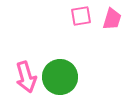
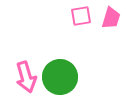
pink trapezoid: moved 1 px left, 1 px up
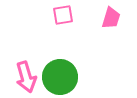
pink square: moved 18 px left, 1 px up
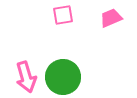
pink trapezoid: rotated 130 degrees counterclockwise
green circle: moved 3 px right
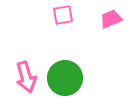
pink trapezoid: moved 1 px down
green circle: moved 2 px right, 1 px down
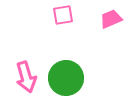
green circle: moved 1 px right
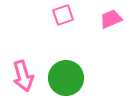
pink square: rotated 10 degrees counterclockwise
pink arrow: moved 3 px left, 1 px up
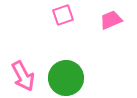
pink trapezoid: moved 1 px down
pink arrow: rotated 12 degrees counterclockwise
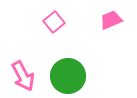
pink square: moved 9 px left, 7 px down; rotated 20 degrees counterclockwise
green circle: moved 2 px right, 2 px up
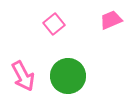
pink square: moved 2 px down
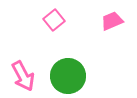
pink trapezoid: moved 1 px right, 1 px down
pink square: moved 4 px up
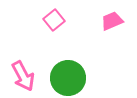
green circle: moved 2 px down
